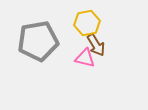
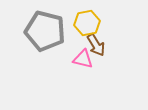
gray pentagon: moved 7 px right, 10 px up; rotated 24 degrees clockwise
pink triangle: moved 2 px left, 1 px down
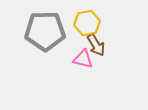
gray pentagon: rotated 15 degrees counterclockwise
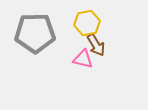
gray pentagon: moved 10 px left, 2 px down
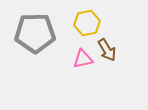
brown arrow: moved 11 px right, 5 px down
pink triangle: rotated 25 degrees counterclockwise
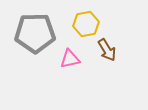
yellow hexagon: moved 1 px left, 1 px down
pink triangle: moved 13 px left
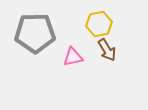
yellow hexagon: moved 13 px right
pink triangle: moved 3 px right, 2 px up
